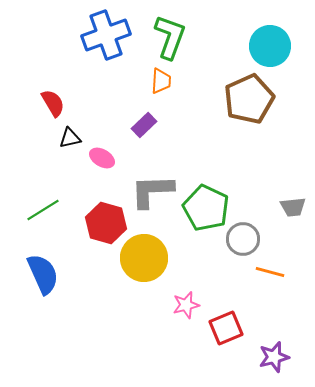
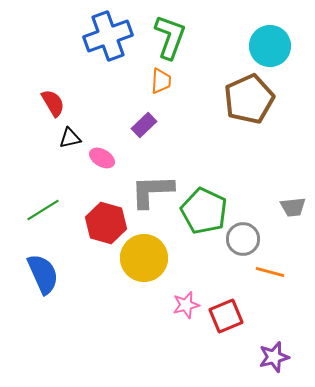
blue cross: moved 2 px right, 1 px down
green pentagon: moved 2 px left, 3 px down
red square: moved 12 px up
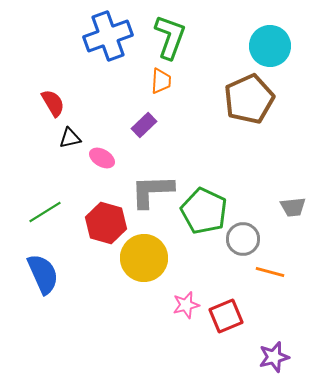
green line: moved 2 px right, 2 px down
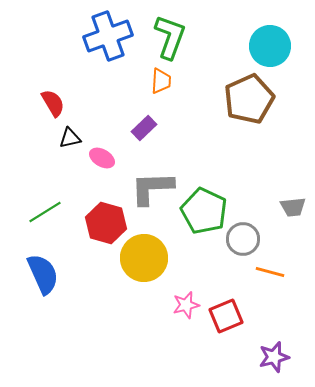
purple rectangle: moved 3 px down
gray L-shape: moved 3 px up
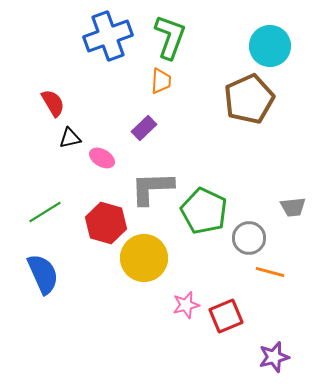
gray circle: moved 6 px right, 1 px up
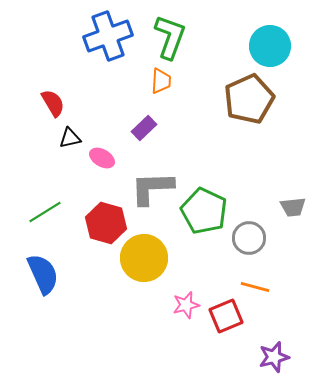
orange line: moved 15 px left, 15 px down
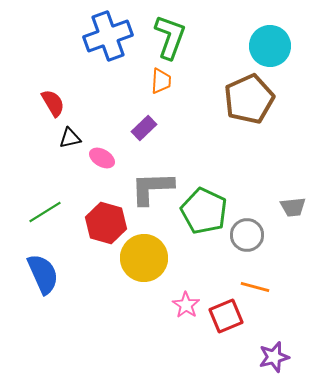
gray circle: moved 2 px left, 3 px up
pink star: rotated 24 degrees counterclockwise
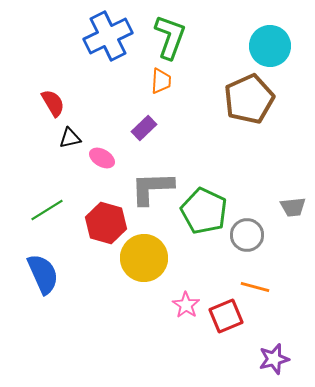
blue cross: rotated 6 degrees counterclockwise
green line: moved 2 px right, 2 px up
purple star: moved 2 px down
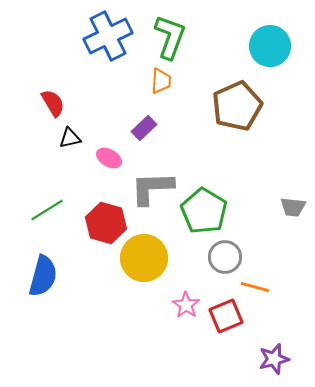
brown pentagon: moved 12 px left, 7 px down
pink ellipse: moved 7 px right
gray trapezoid: rotated 12 degrees clockwise
green pentagon: rotated 6 degrees clockwise
gray circle: moved 22 px left, 22 px down
blue semicircle: moved 2 px down; rotated 39 degrees clockwise
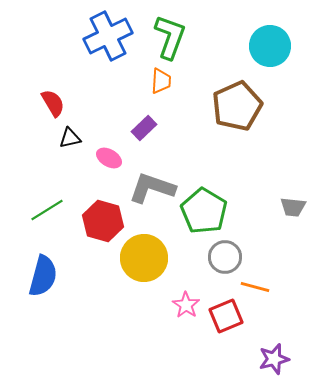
gray L-shape: rotated 21 degrees clockwise
red hexagon: moved 3 px left, 2 px up
